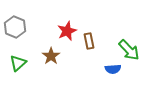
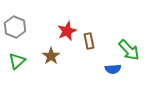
green triangle: moved 1 px left, 2 px up
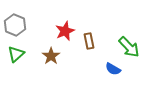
gray hexagon: moved 2 px up
red star: moved 2 px left
green arrow: moved 3 px up
green triangle: moved 1 px left, 7 px up
blue semicircle: rotated 35 degrees clockwise
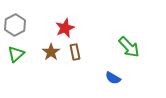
gray hexagon: rotated 10 degrees clockwise
red star: moved 3 px up
brown rectangle: moved 14 px left, 11 px down
brown star: moved 4 px up
blue semicircle: moved 9 px down
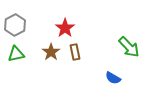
red star: rotated 12 degrees counterclockwise
green triangle: rotated 30 degrees clockwise
